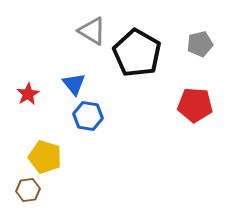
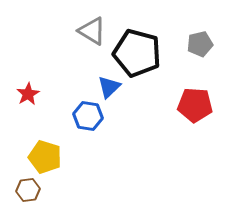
black pentagon: rotated 15 degrees counterclockwise
blue triangle: moved 35 px right, 3 px down; rotated 25 degrees clockwise
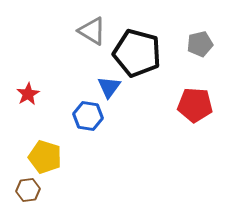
blue triangle: rotated 10 degrees counterclockwise
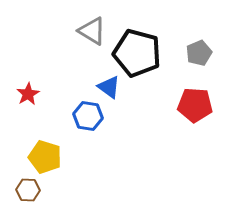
gray pentagon: moved 1 px left, 9 px down; rotated 10 degrees counterclockwise
blue triangle: rotated 30 degrees counterclockwise
brown hexagon: rotated 10 degrees clockwise
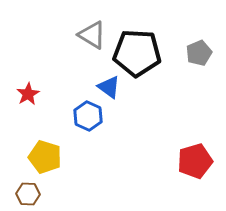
gray triangle: moved 4 px down
black pentagon: rotated 12 degrees counterclockwise
red pentagon: moved 56 px down; rotated 20 degrees counterclockwise
blue hexagon: rotated 16 degrees clockwise
brown hexagon: moved 4 px down
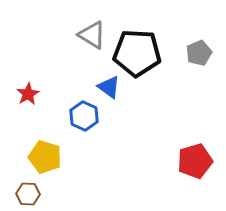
blue hexagon: moved 4 px left
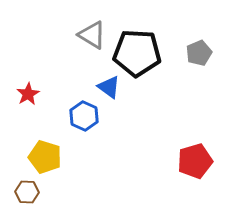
brown hexagon: moved 1 px left, 2 px up
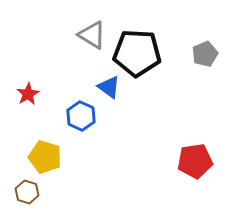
gray pentagon: moved 6 px right, 1 px down
blue hexagon: moved 3 px left
red pentagon: rotated 8 degrees clockwise
brown hexagon: rotated 15 degrees clockwise
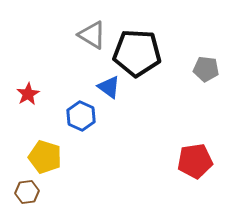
gray pentagon: moved 1 px right, 15 px down; rotated 30 degrees clockwise
brown hexagon: rotated 25 degrees counterclockwise
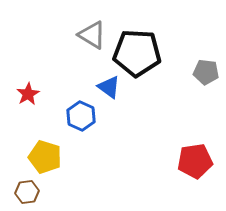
gray pentagon: moved 3 px down
